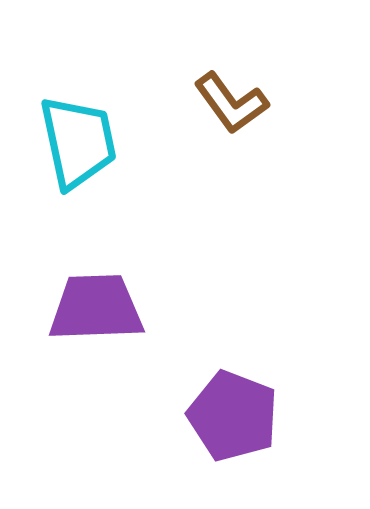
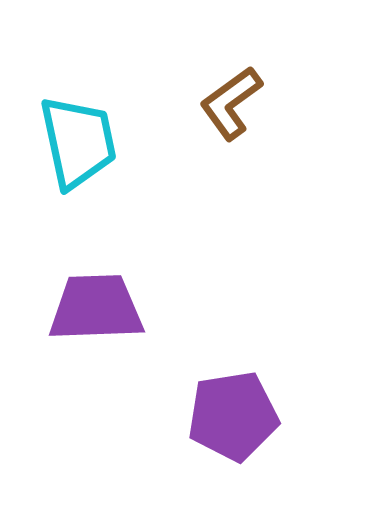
brown L-shape: rotated 90 degrees clockwise
purple pentagon: rotated 30 degrees counterclockwise
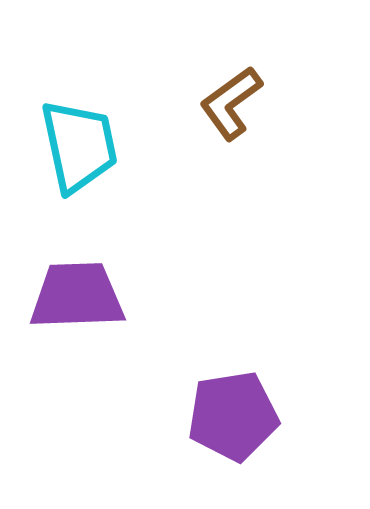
cyan trapezoid: moved 1 px right, 4 px down
purple trapezoid: moved 19 px left, 12 px up
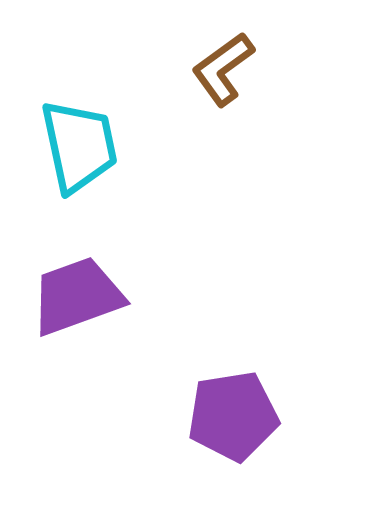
brown L-shape: moved 8 px left, 34 px up
purple trapezoid: rotated 18 degrees counterclockwise
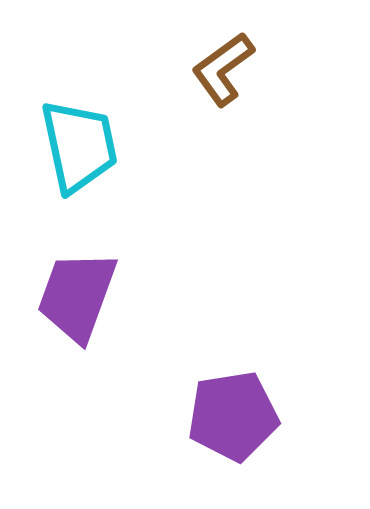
purple trapezoid: rotated 50 degrees counterclockwise
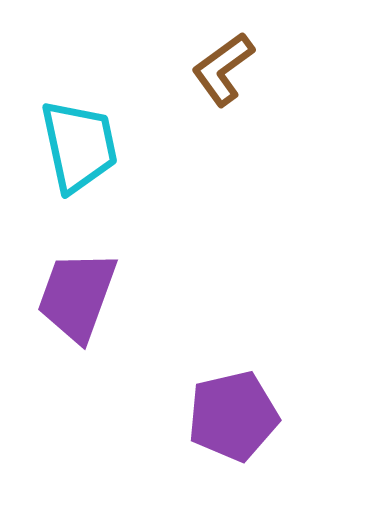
purple pentagon: rotated 4 degrees counterclockwise
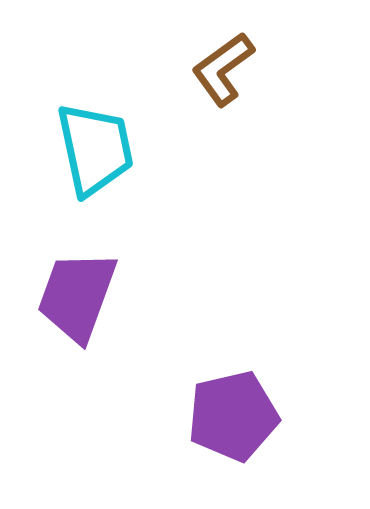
cyan trapezoid: moved 16 px right, 3 px down
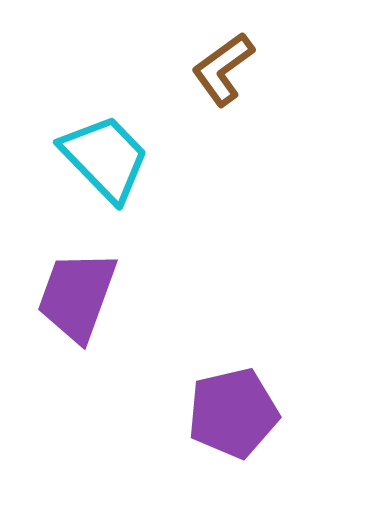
cyan trapezoid: moved 10 px right, 9 px down; rotated 32 degrees counterclockwise
purple pentagon: moved 3 px up
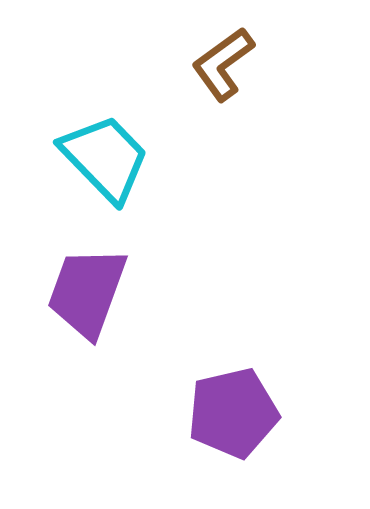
brown L-shape: moved 5 px up
purple trapezoid: moved 10 px right, 4 px up
